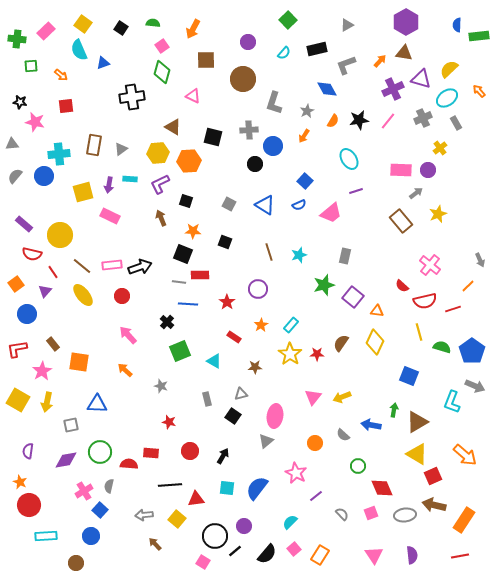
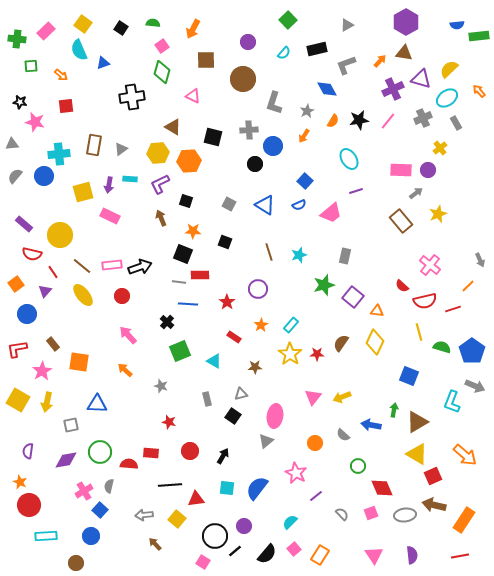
blue semicircle at (457, 25): rotated 96 degrees counterclockwise
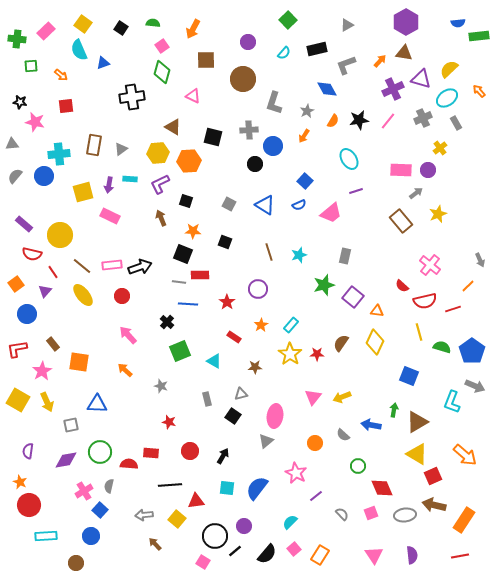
blue semicircle at (457, 25): moved 1 px right, 2 px up
yellow arrow at (47, 402): rotated 36 degrees counterclockwise
red triangle at (196, 499): moved 2 px down
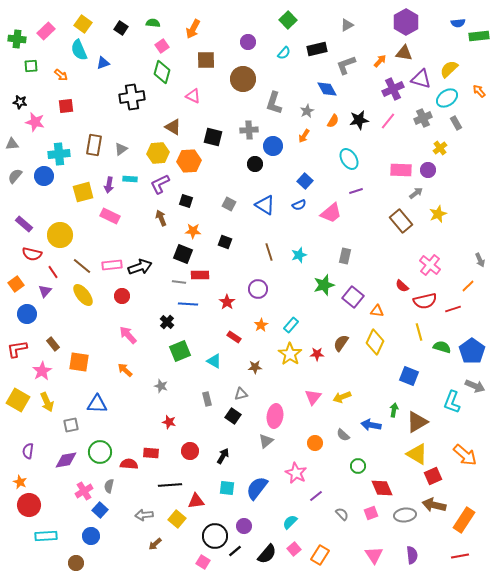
brown arrow at (155, 544): rotated 88 degrees counterclockwise
